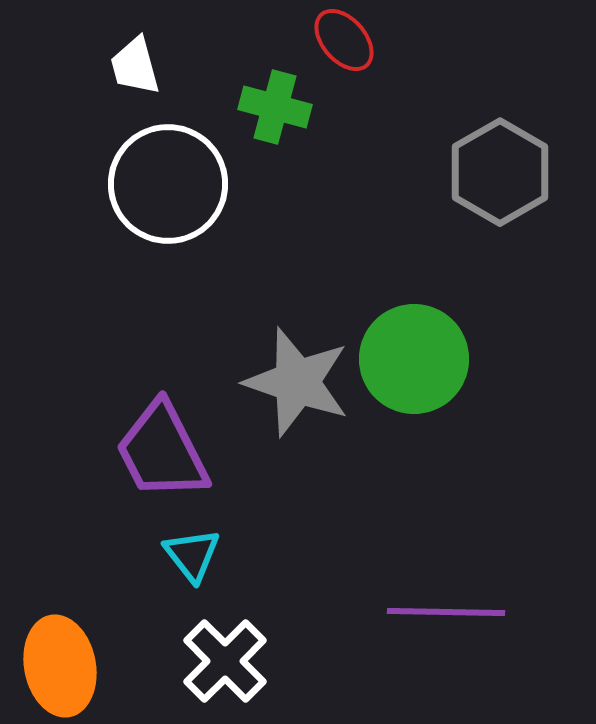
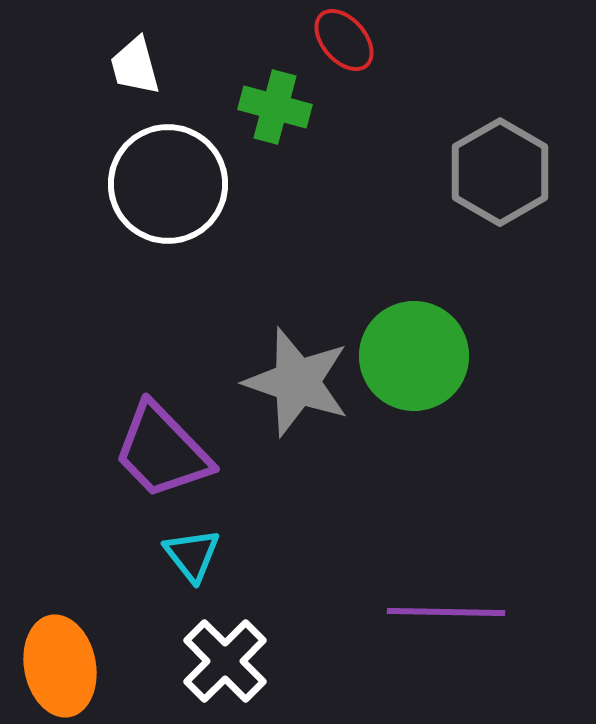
green circle: moved 3 px up
purple trapezoid: rotated 17 degrees counterclockwise
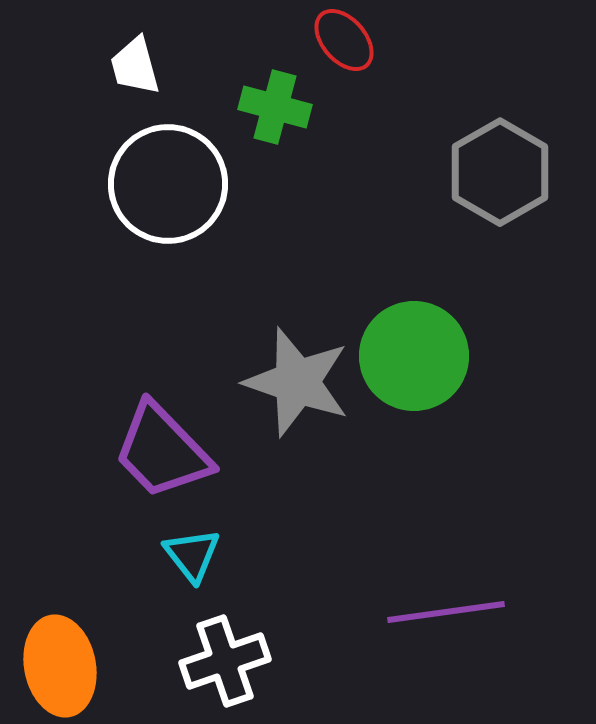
purple line: rotated 9 degrees counterclockwise
white cross: rotated 26 degrees clockwise
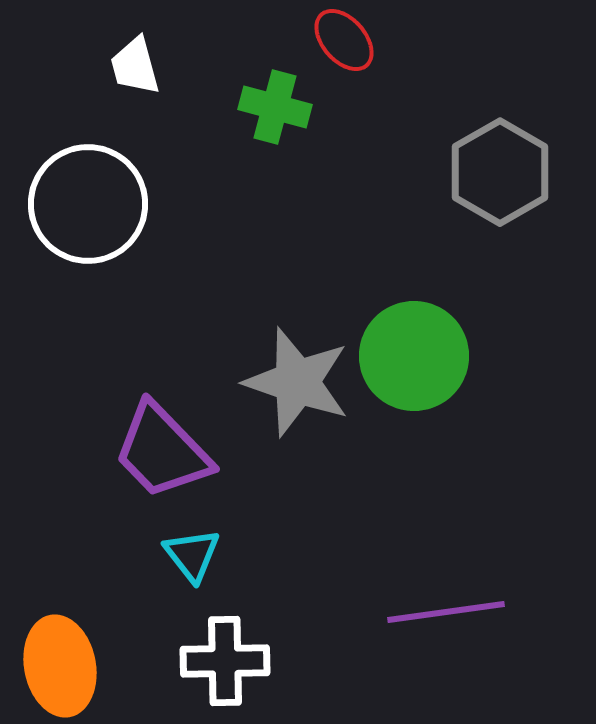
white circle: moved 80 px left, 20 px down
white cross: rotated 18 degrees clockwise
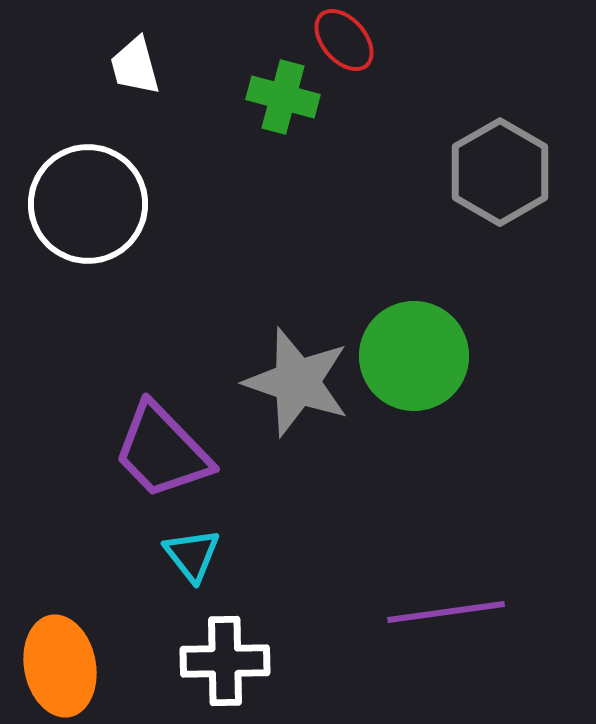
green cross: moved 8 px right, 10 px up
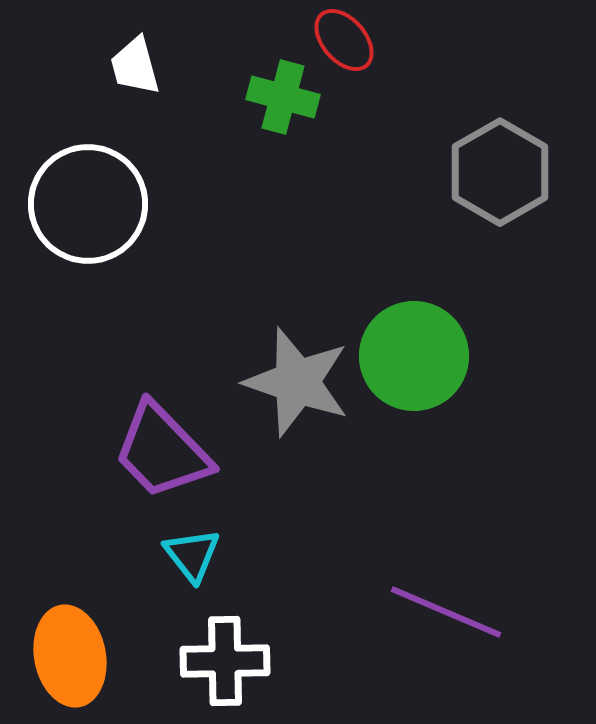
purple line: rotated 31 degrees clockwise
orange ellipse: moved 10 px right, 10 px up
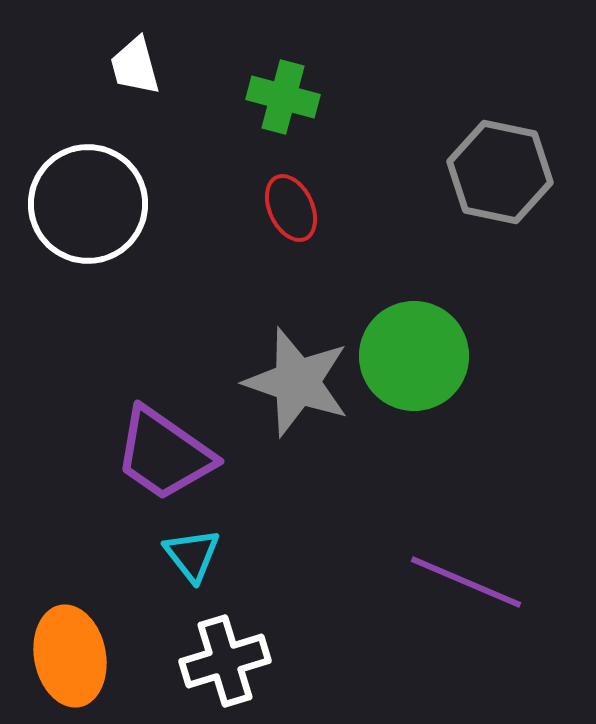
red ellipse: moved 53 px left, 168 px down; rotated 16 degrees clockwise
gray hexagon: rotated 18 degrees counterclockwise
purple trapezoid: moved 2 px right, 3 px down; rotated 11 degrees counterclockwise
purple line: moved 20 px right, 30 px up
white cross: rotated 16 degrees counterclockwise
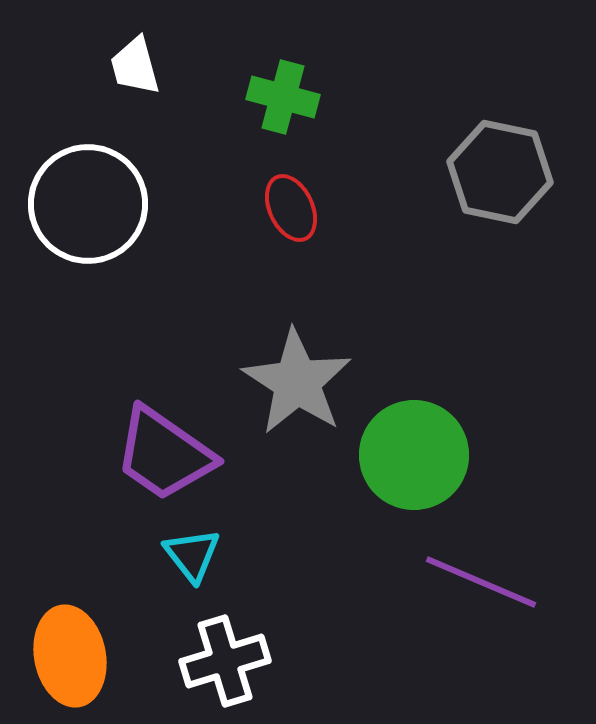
green circle: moved 99 px down
gray star: rotated 14 degrees clockwise
purple line: moved 15 px right
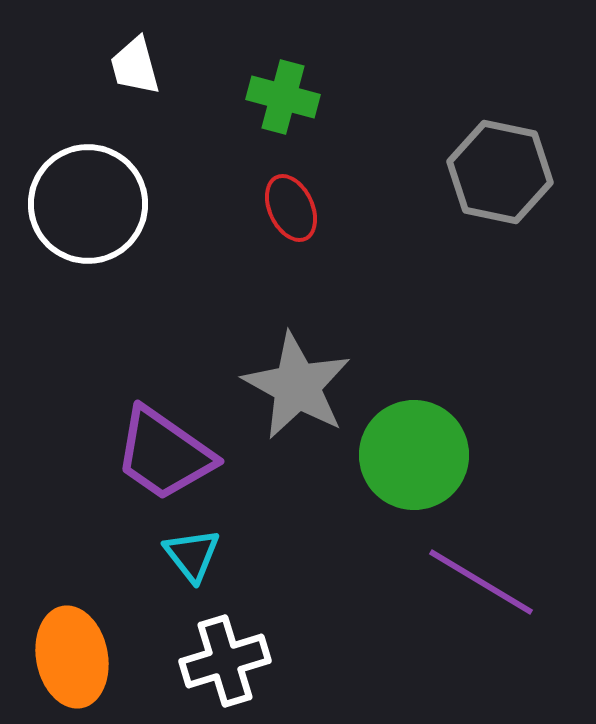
gray star: moved 4 px down; rotated 4 degrees counterclockwise
purple line: rotated 8 degrees clockwise
orange ellipse: moved 2 px right, 1 px down
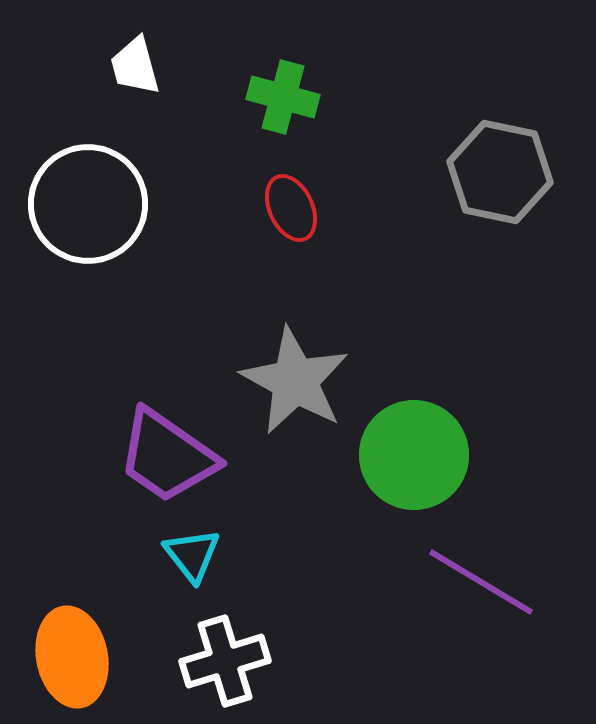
gray star: moved 2 px left, 5 px up
purple trapezoid: moved 3 px right, 2 px down
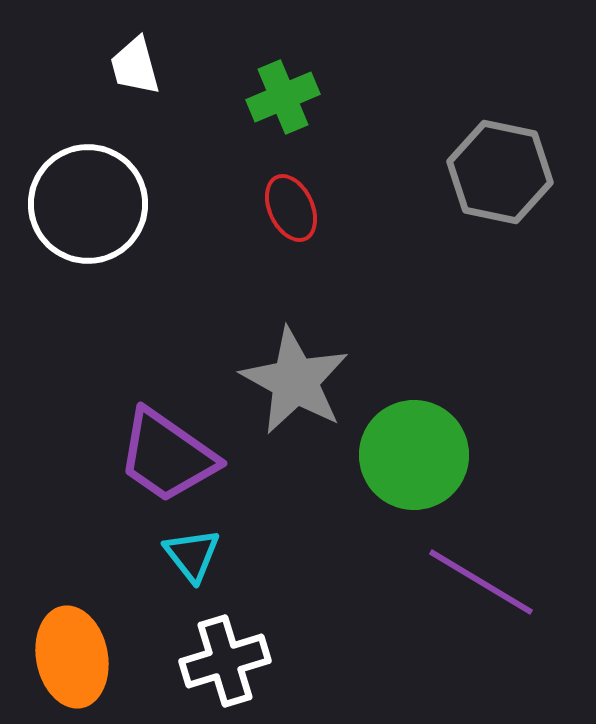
green cross: rotated 38 degrees counterclockwise
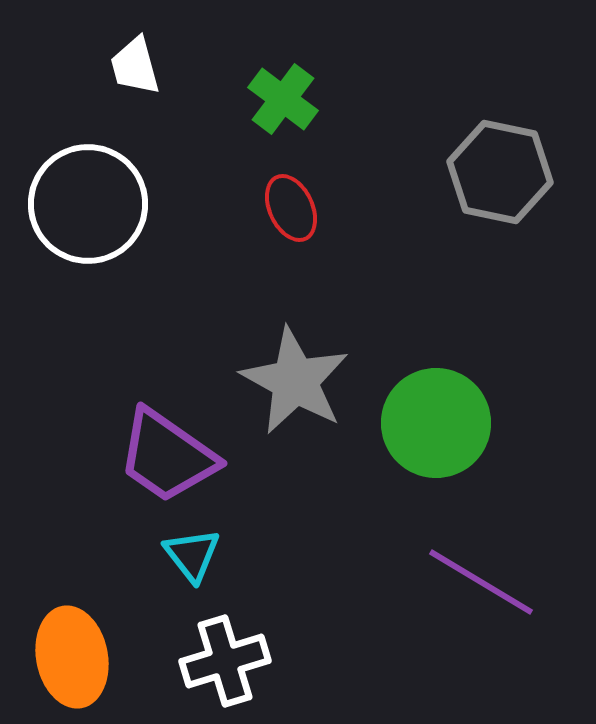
green cross: moved 2 px down; rotated 30 degrees counterclockwise
green circle: moved 22 px right, 32 px up
